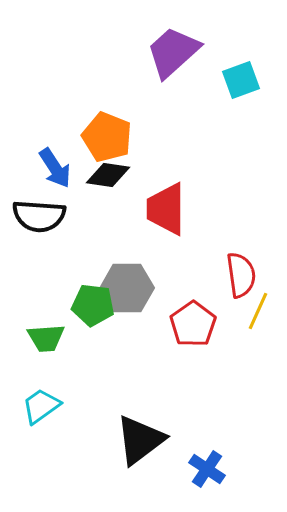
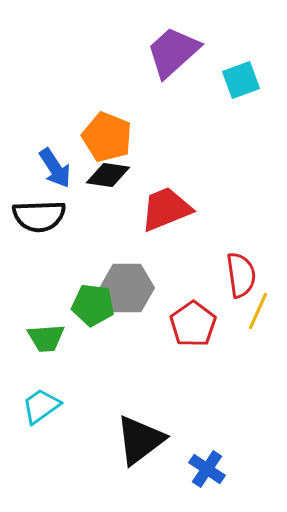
red trapezoid: rotated 68 degrees clockwise
black semicircle: rotated 6 degrees counterclockwise
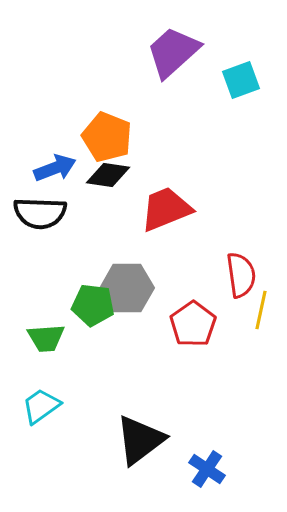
blue arrow: rotated 78 degrees counterclockwise
black semicircle: moved 1 px right, 3 px up; rotated 4 degrees clockwise
yellow line: moved 3 px right, 1 px up; rotated 12 degrees counterclockwise
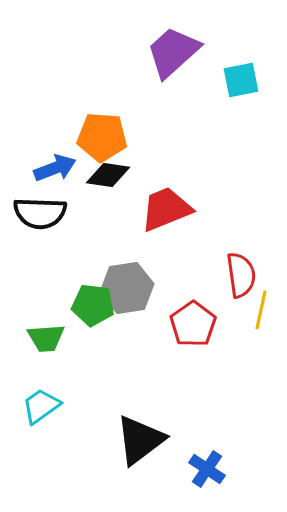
cyan square: rotated 9 degrees clockwise
orange pentagon: moved 5 px left; rotated 18 degrees counterclockwise
gray hexagon: rotated 9 degrees counterclockwise
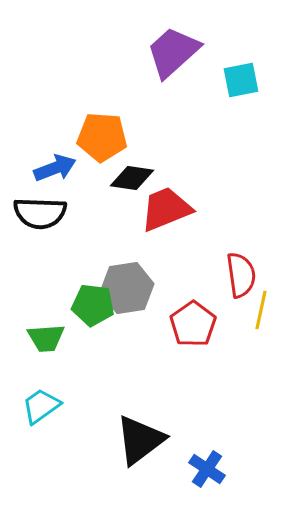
black diamond: moved 24 px right, 3 px down
